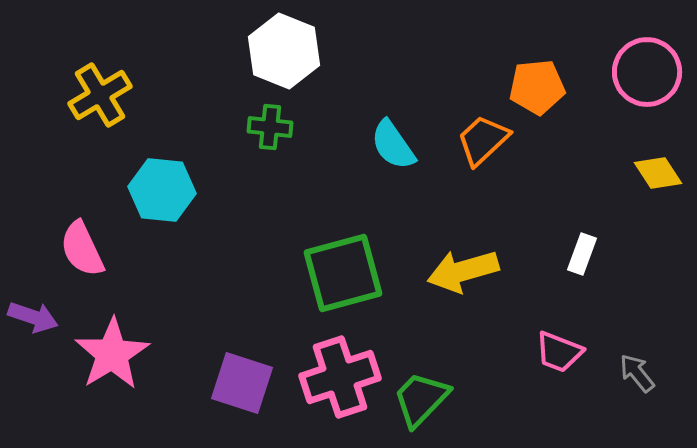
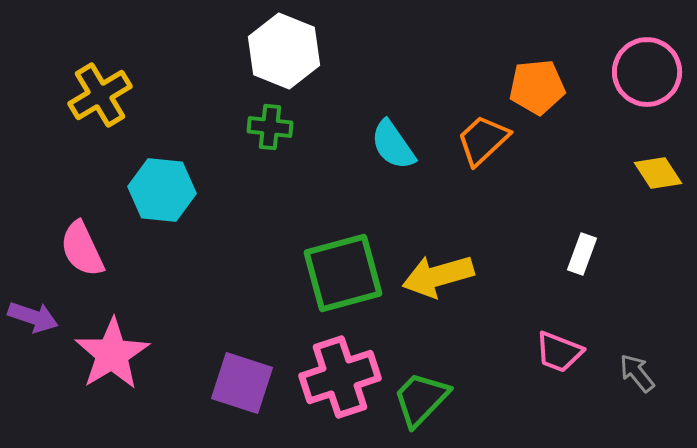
yellow arrow: moved 25 px left, 5 px down
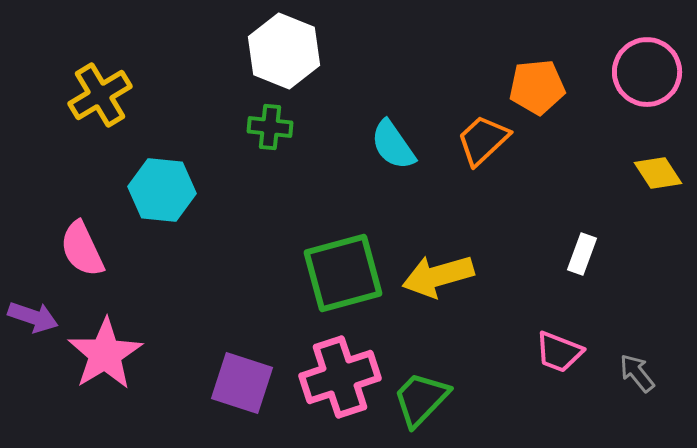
pink star: moved 7 px left
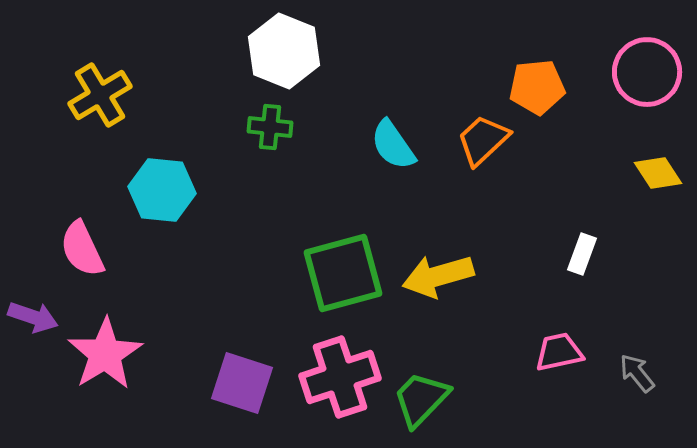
pink trapezoid: rotated 147 degrees clockwise
